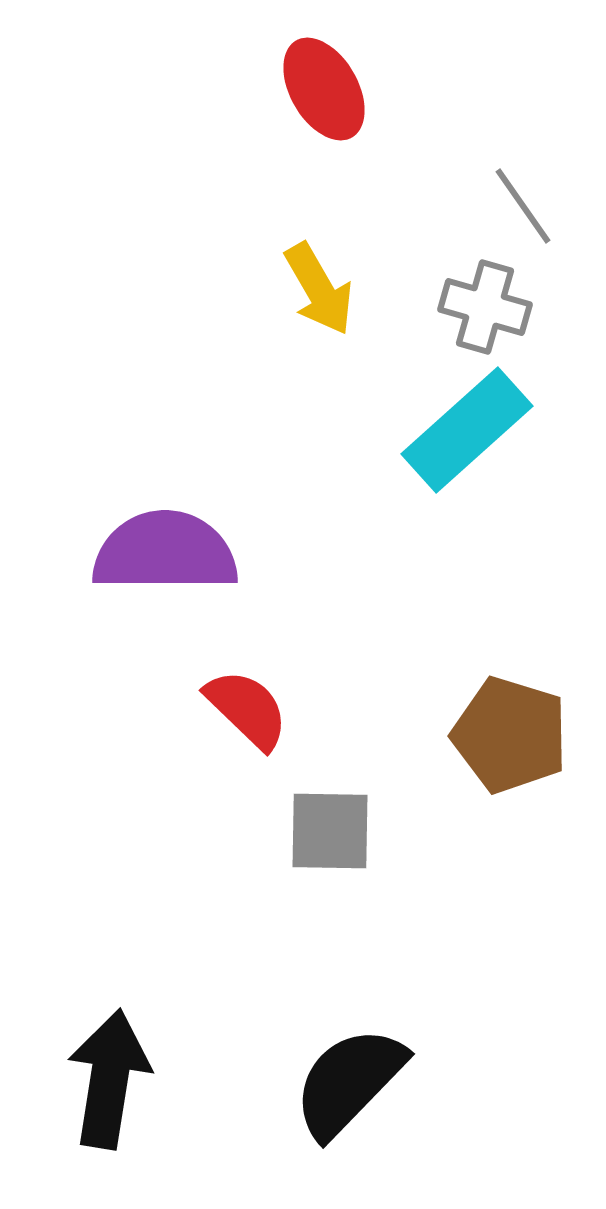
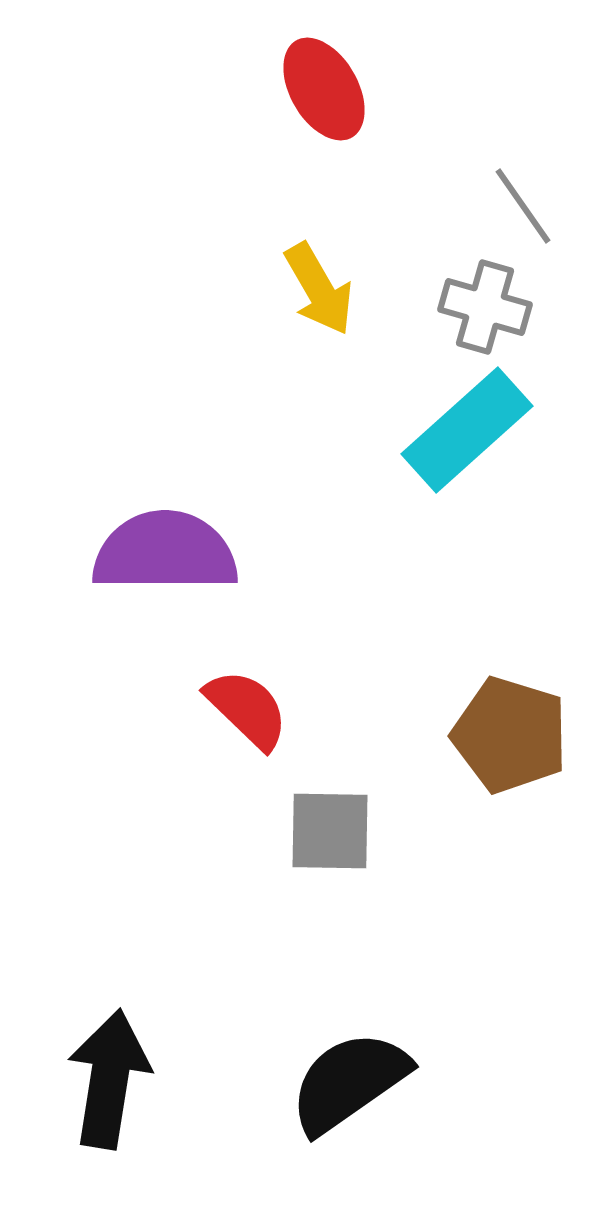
black semicircle: rotated 11 degrees clockwise
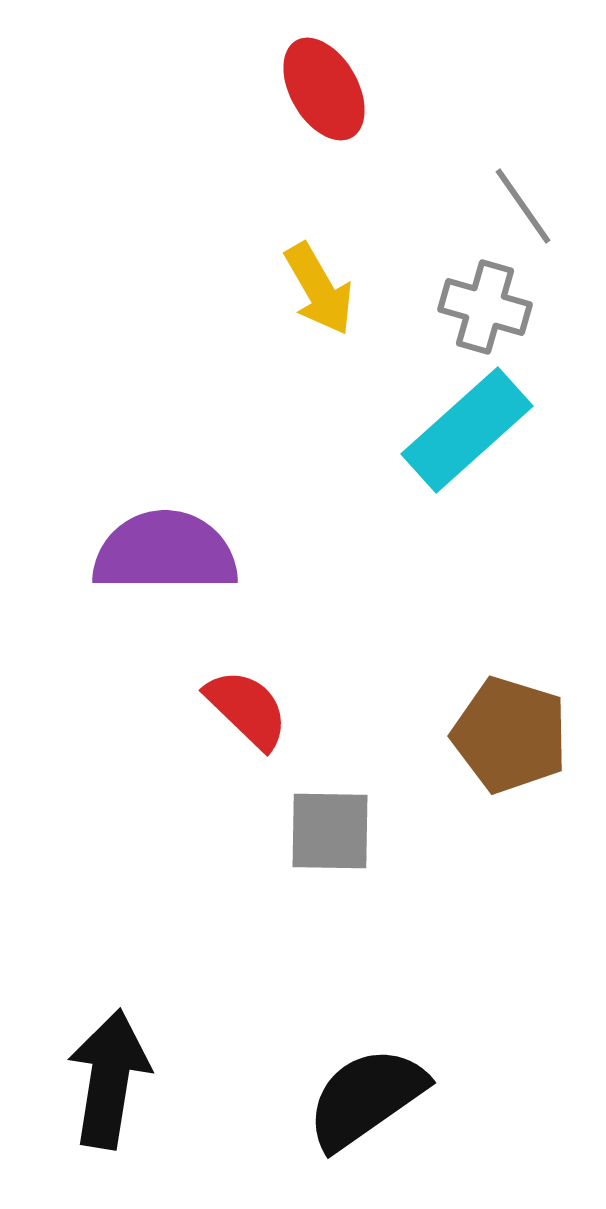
black semicircle: moved 17 px right, 16 px down
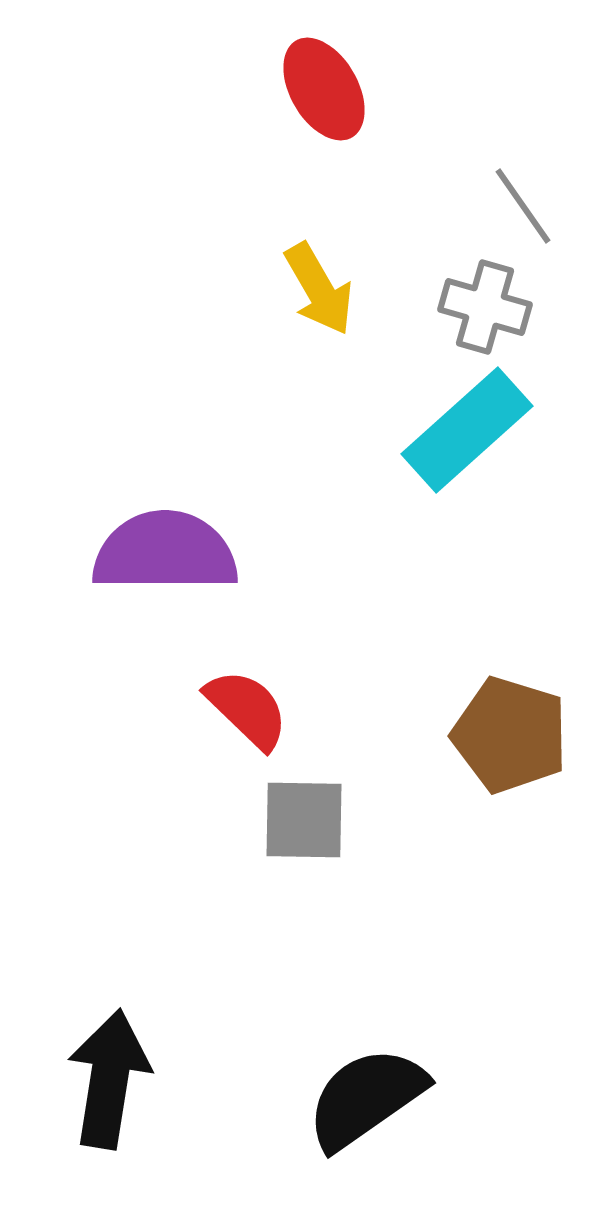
gray square: moved 26 px left, 11 px up
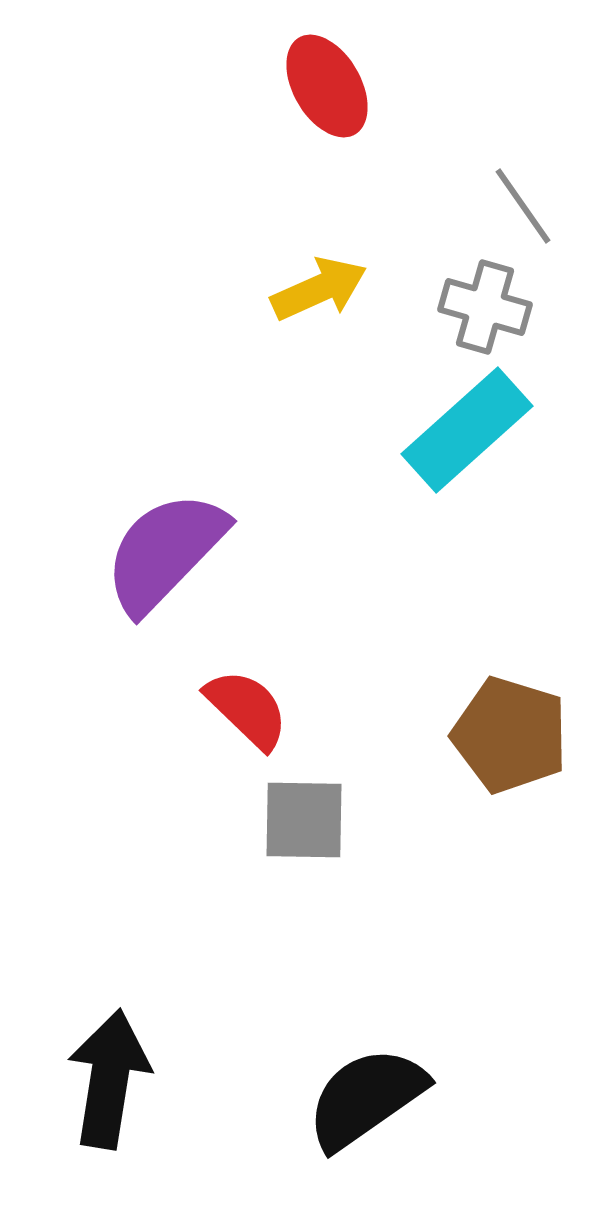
red ellipse: moved 3 px right, 3 px up
yellow arrow: rotated 84 degrees counterclockwise
purple semicircle: rotated 46 degrees counterclockwise
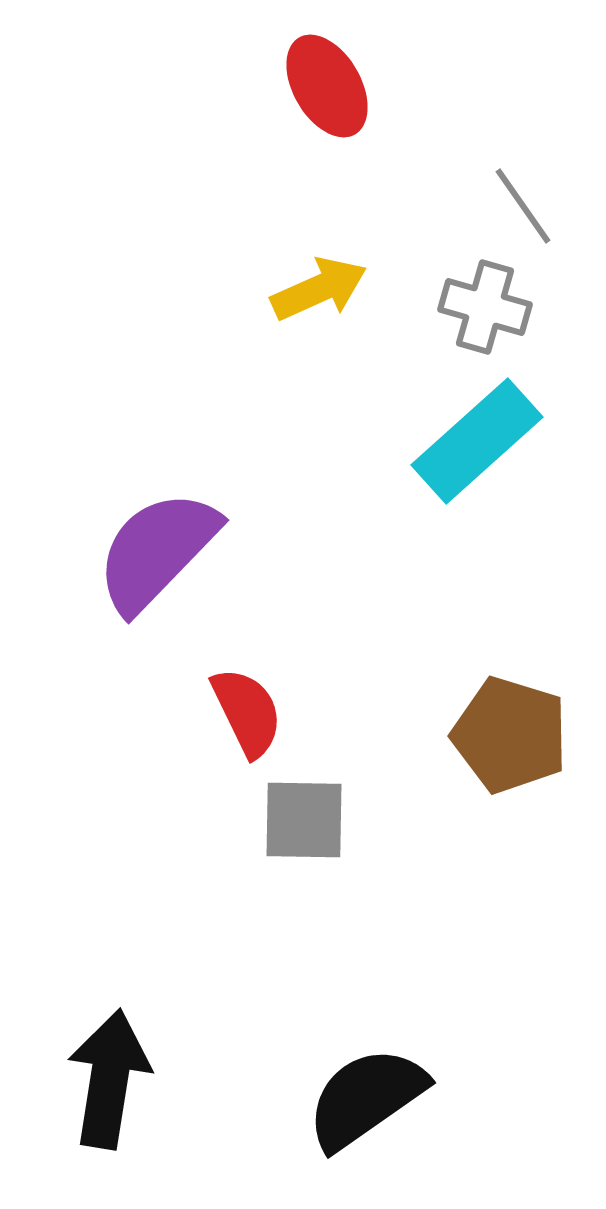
cyan rectangle: moved 10 px right, 11 px down
purple semicircle: moved 8 px left, 1 px up
red semicircle: moved 3 px down; rotated 20 degrees clockwise
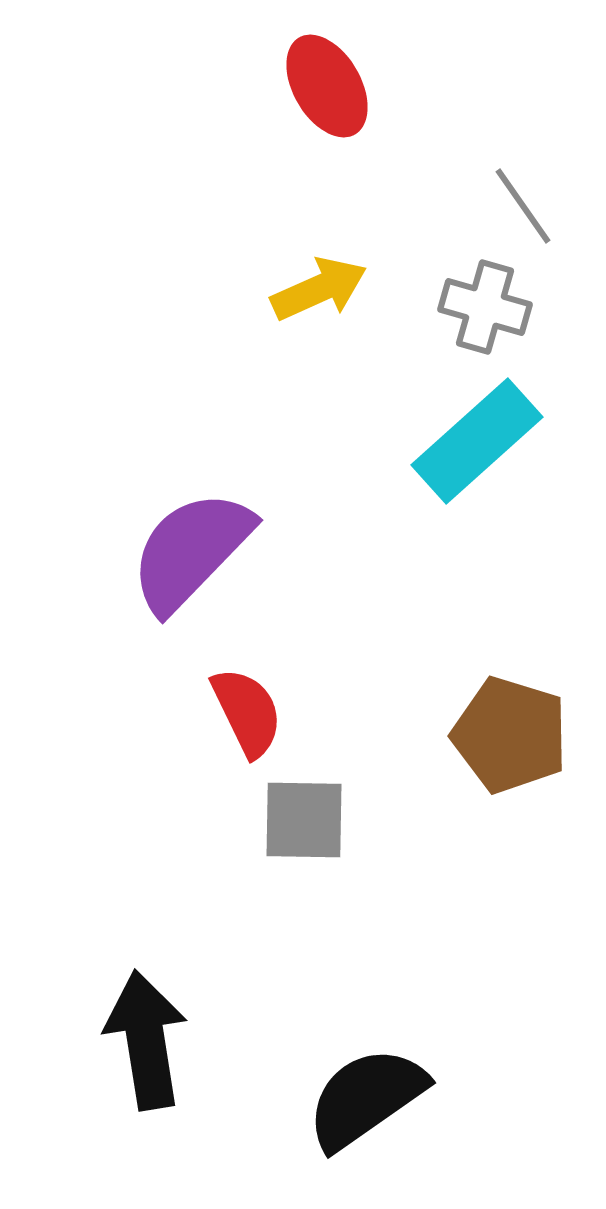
purple semicircle: moved 34 px right
black arrow: moved 37 px right, 39 px up; rotated 18 degrees counterclockwise
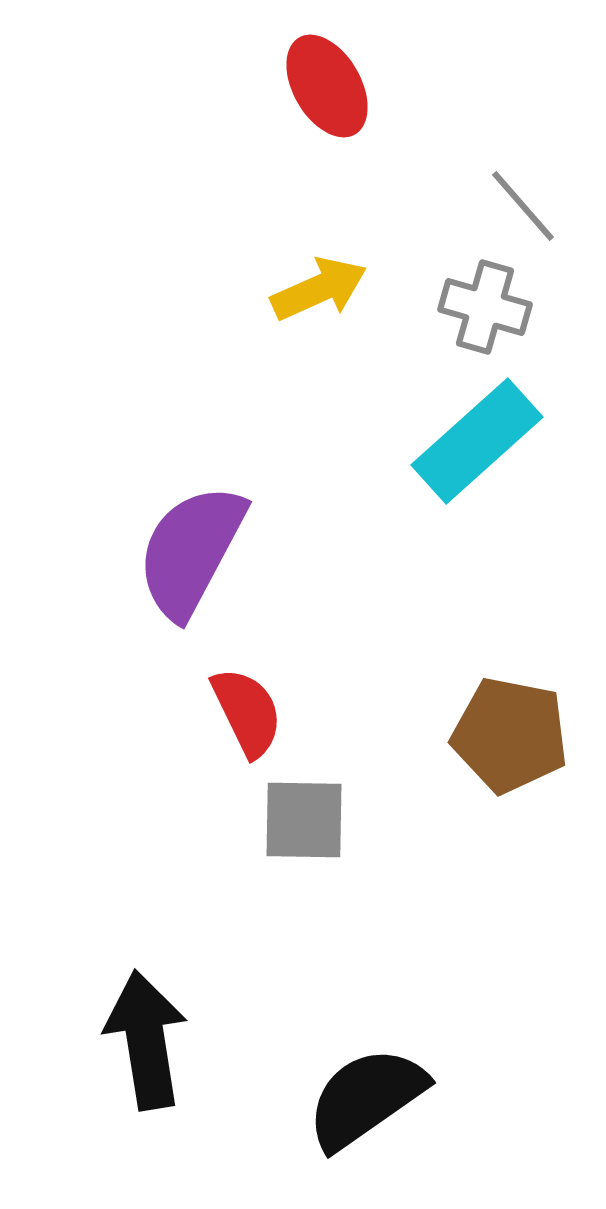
gray line: rotated 6 degrees counterclockwise
purple semicircle: rotated 16 degrees counterclockwise
brown pentagon: rotated 6 degrees counterclockwise
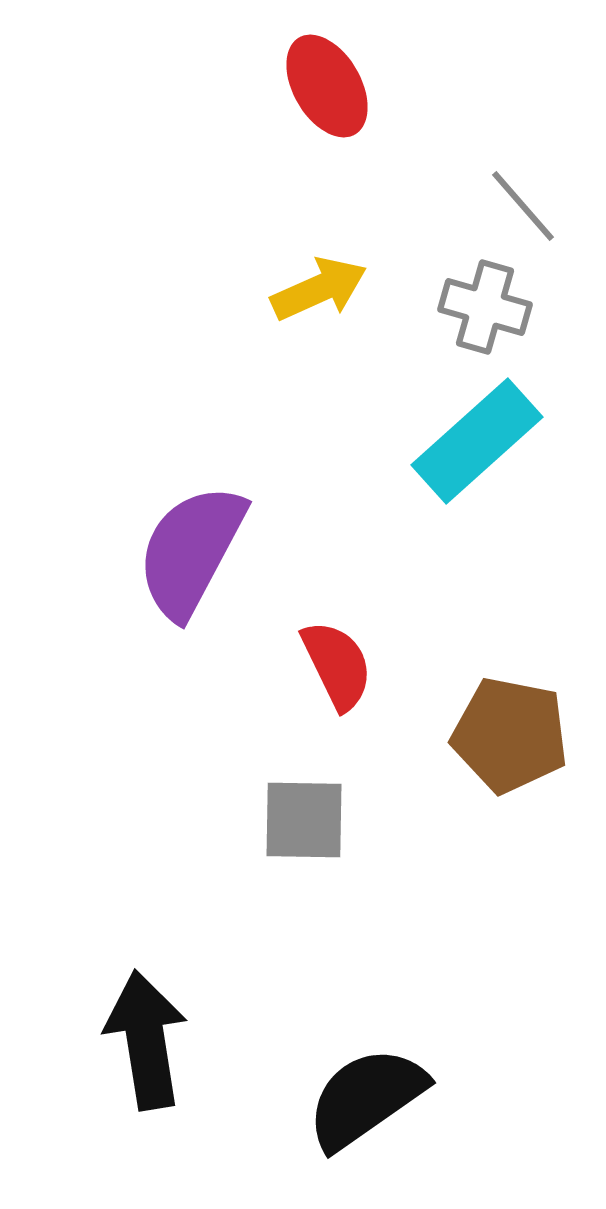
red semicircle: moved 90 px right, 47 px up
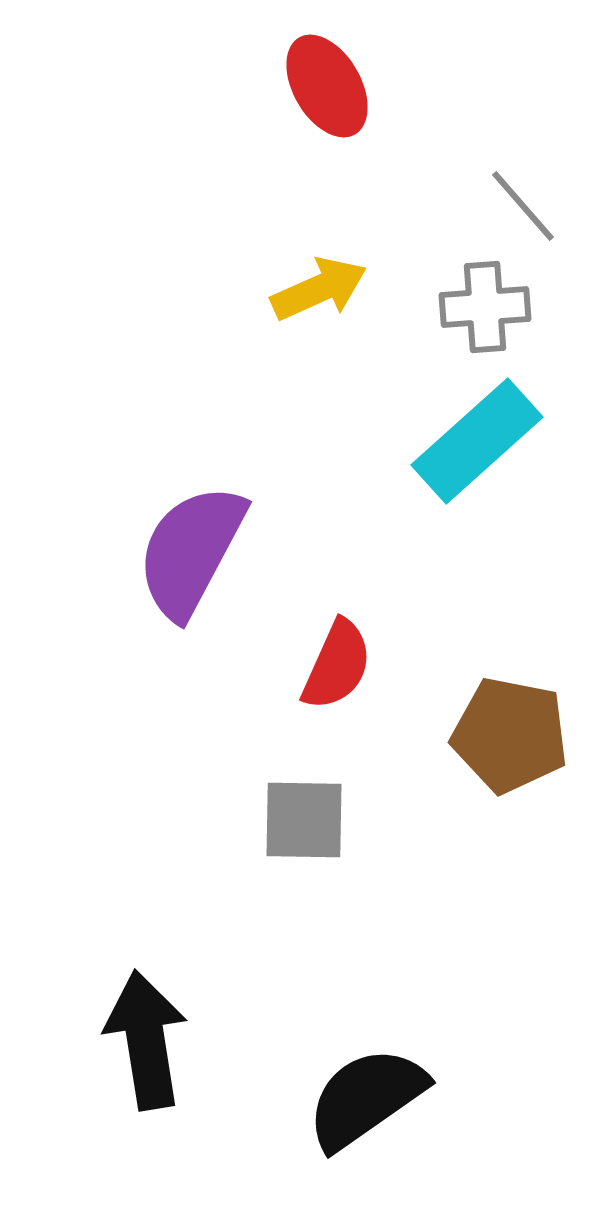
gray cross: rotated 20 degrees counterclockwise
red semicircle: rotated 50 degrees clockwise
